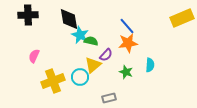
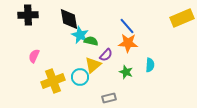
orange star: rotated 12 degrees clockwise
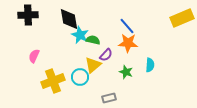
green semicircle: moved 2 px right, 1 px up
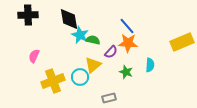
yellow rectangle: moved 24 px down
purple semicircle: moved 5 px right, 3 px up
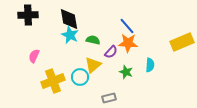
cyan star: moved 10 px left
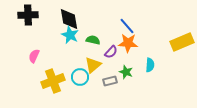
gray rectangle: moved 1 px right, 17 px up
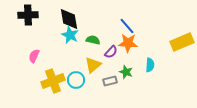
cyan circle: moved 4 px left, 3 px down
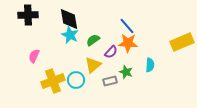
green semicircle: rotated 48 degrees counterclockwise
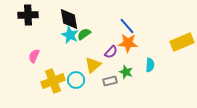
green semicircle: moved 9 px left, 6 px up
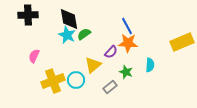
blue line: rotated 12 degrees clockwise
cyan star: moved 3 px left
gray rectangle: moved 6 px down; rotated 24 degrees counterclockwise
